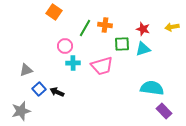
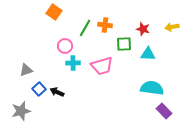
green square: moved 2 px right
cyan triangle: moved 5 px right, 5 px down; rotated 21 degrees clockwise
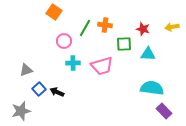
pink circle: moved 1 px left, 5 px up
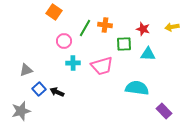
cyan semicircle: moved 15 px left
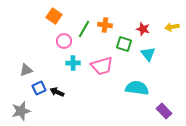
orange square: moved 4 px down
green line: moved 1 px left, 1 px down
green square: rotated 21 degrees clockwise
cyan triangle: rotated 49 degrees clockwise
blue square: moved 1 px up; rotated 16 degrees clockwise
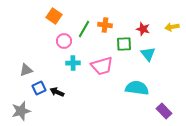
green square: rotated 21 degrees counterclockwise
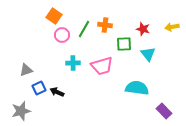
pink circle: moved 2 px left, 6 px up
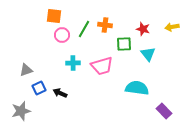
orange square: rotated 28 degrees counterclockwise
black arrow: moved 3 px right, 1 px down
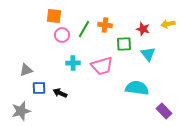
yellow arrow: moved 4 px left, 3 px up
blue square: rotated 24 degrees clockwise
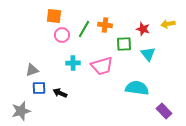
gray triangle: moved 6 px right
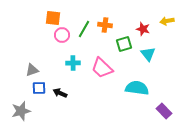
orange square: moved 1 px left, 2 px down
yellow arrow: moved 1 px left, 3 px up
green square: rotated 14 degrees counterclockwise
pink trapezoid: moved 2 px down; rotated 60 degrees clockwise
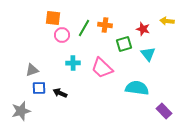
yellow arrow: rotated 16 degrees clockwise
green line: moved 1 px up
